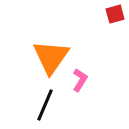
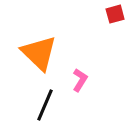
orange triangle: moved 12 px left, 4 px up; rotated 21 degrees counterclockwise
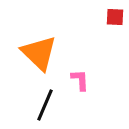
red square: moved 3 px down; rotated 18 degrees clockwise
pink L-shape: rotated 35 degrees counterclockwise
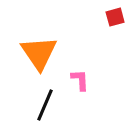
red square: rotated 18 degrees counterclockwise
orange triangle: rotated 12 degrees clockwise
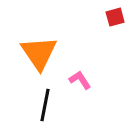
pink L-shape: rotated 30 degrees counterclockwise
black line: rotated 12 degrees counterclockwise
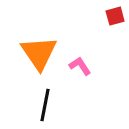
red square: moved 1 px up
pink L-shape: moved 14 px up
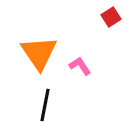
red square: moved 4 px left, 1 px down; rotated 18 degrees counterclockwise
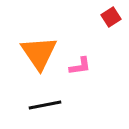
pink L-shape: rotated 115 degrees clockwise
black line: rotated 68 degrees clockwise
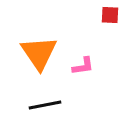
red square: moved 1 px left, 2 px up; rotated 36 degrees clockwise
pink L-shape: moved 3 px right
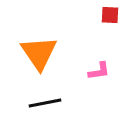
pink L-shape: moved 16 px right, 5 px down
black line: moved 2 px up
